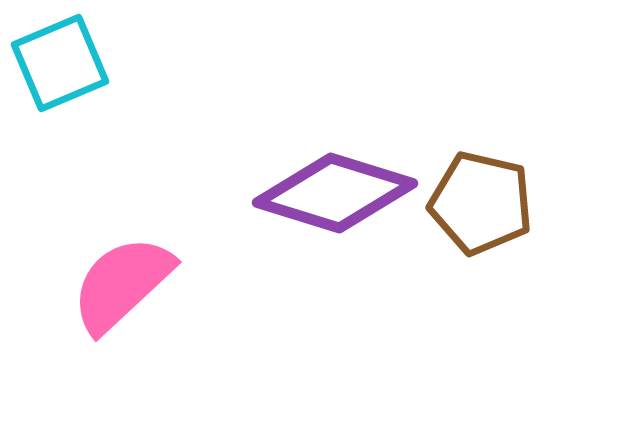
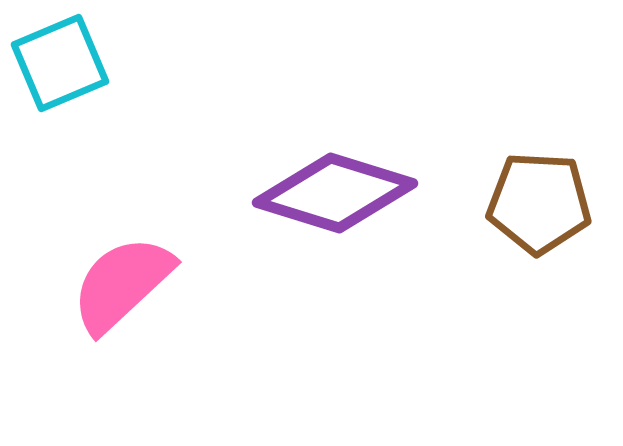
brown pentagon: moved 58 px right; rotated 10 degrees counterclockwise
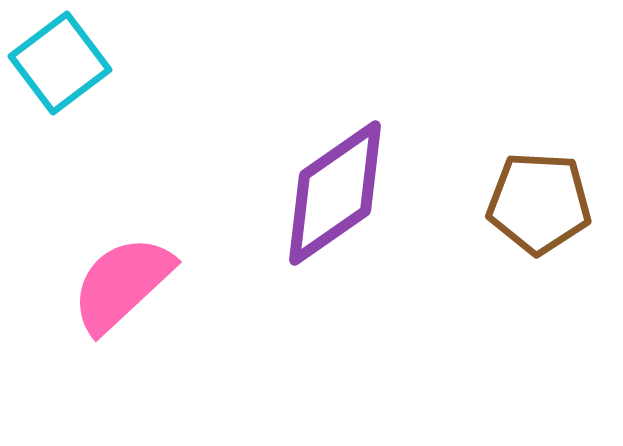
cyan square: rotated 14 degrees counterclockwise
purple diamond: rotated 52 degrees counterclockwise
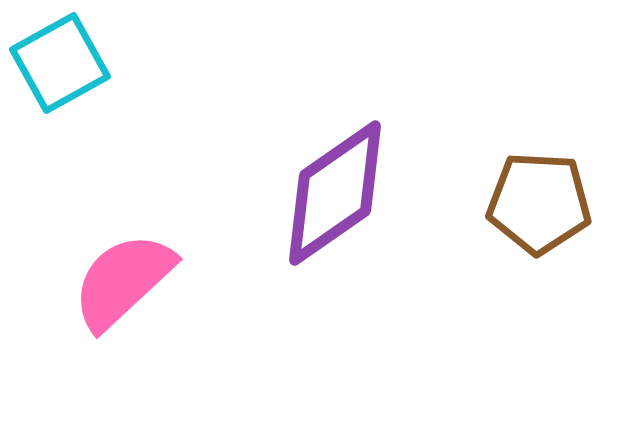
cyan square: rotated 8 degrees clockwise
pink semicircle: moved 1 px right, 3 px up
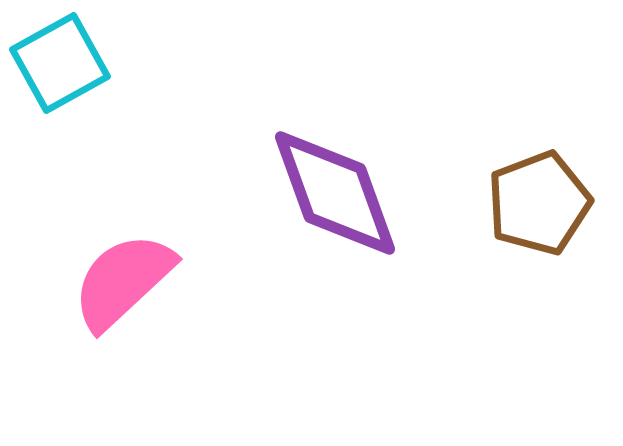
purple diamond: rotated 75 degrees counterclockwise
brown pentagon: rotated 24 degrees counterclockwise
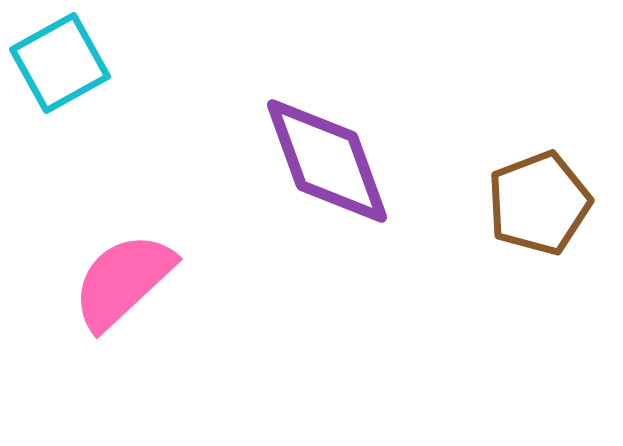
purple diamond: moved 8 px left, 32 px up
